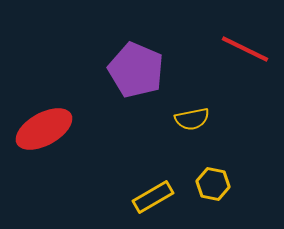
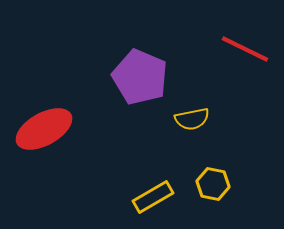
purple pentagon: moved 4 px right, 7 px down
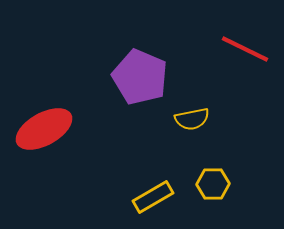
yellow hexagon: rotated 12 degrees counterclockwise
